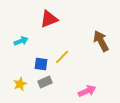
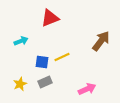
red triangle: moved 1 px right, 1 px up
brown arrow: rotated 65 degrees clockwise
yellow line: rotated 21 degrees clockwise
blue square: moved 1 px right, 2 px up
pink arrow: moved 2 px up
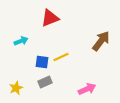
yellow line: moved 1 px left
yellow star: moved 4 px left, 4 px down
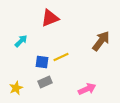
cyan arrow: rotated 24 degrees counterclockwise
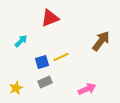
blue square: rotated 24 degrees counterclockwise
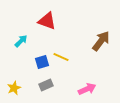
red triangle: moved 3 px left, 3 px down; rotated 42 degrees clockwise
yellow line: rotated 49 degrees clockwise
gray rectangle: moved 1 px right, 3 px down
yellow star: moved 2 px left
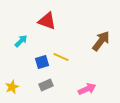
yellow star: moved 2 px left, 1 px up
